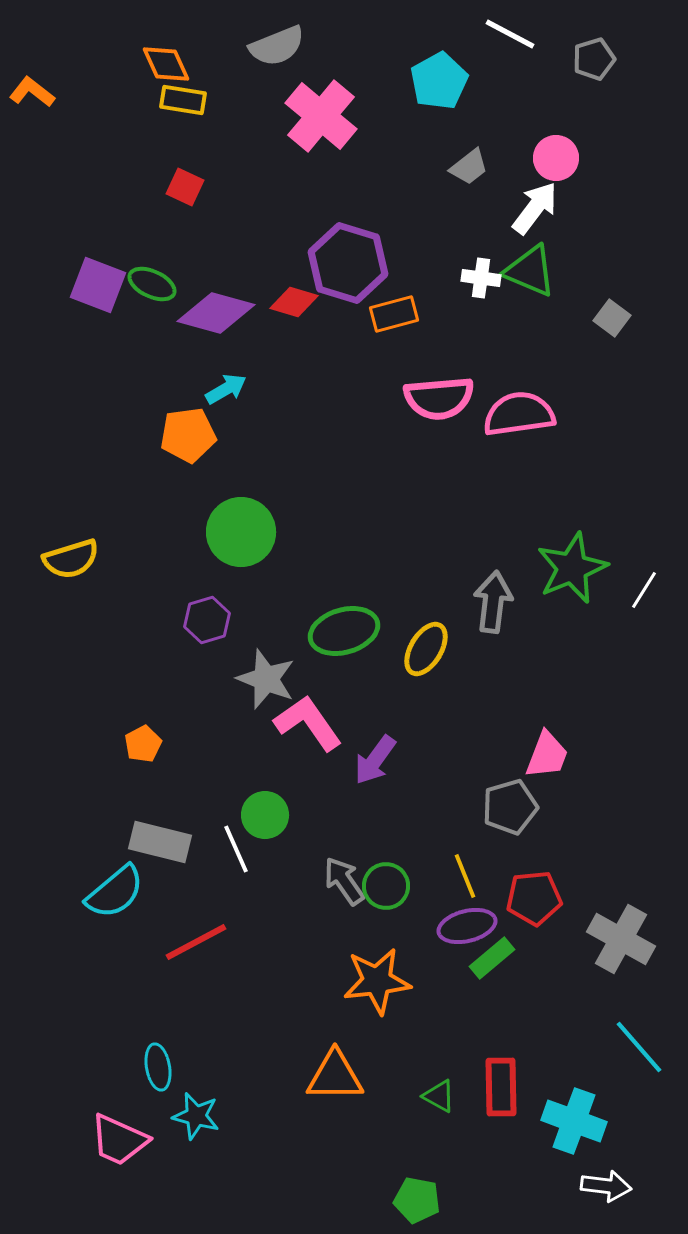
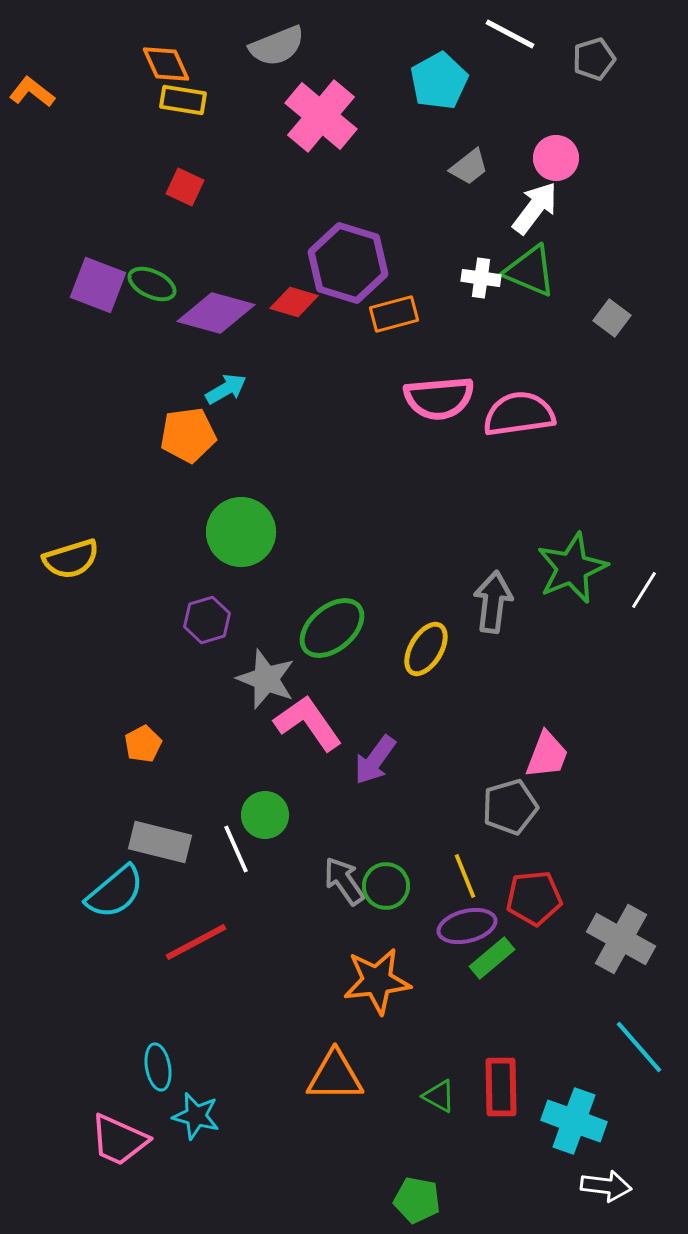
green ellipse at (344, 631): moved 12 px left, 3 px up; rotated 24 degrees counterclockwise
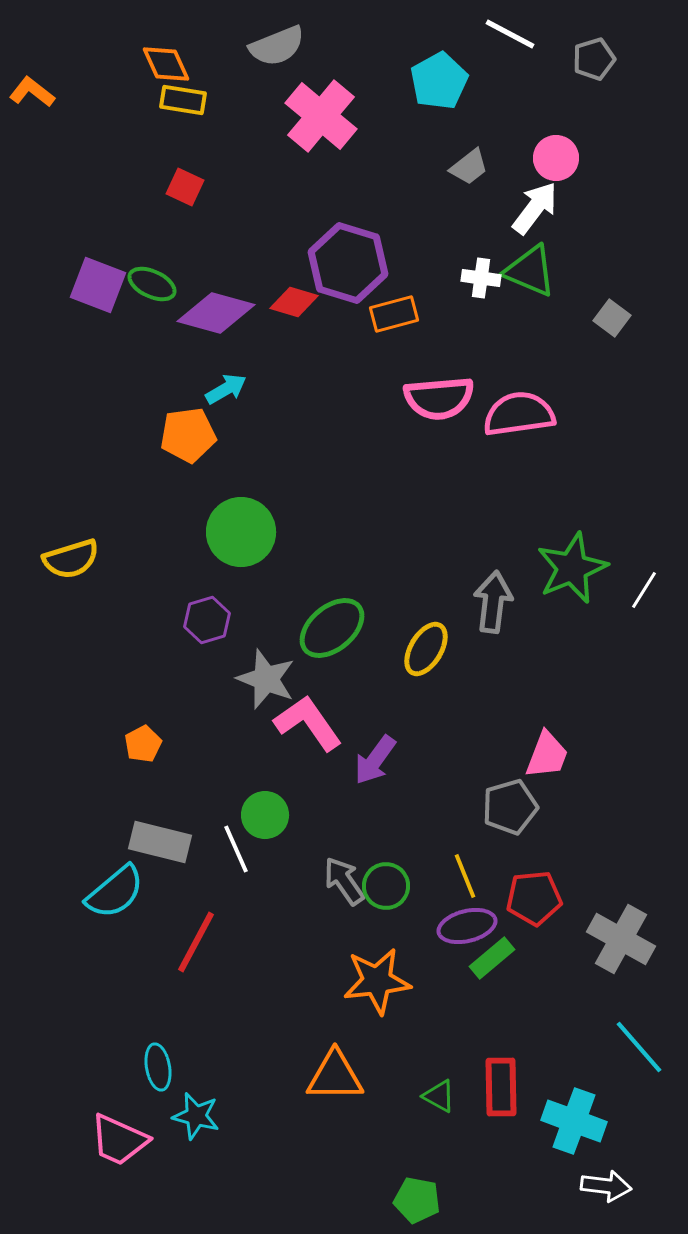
red line at (196, 942): rotated 34 degrees counterclockwise
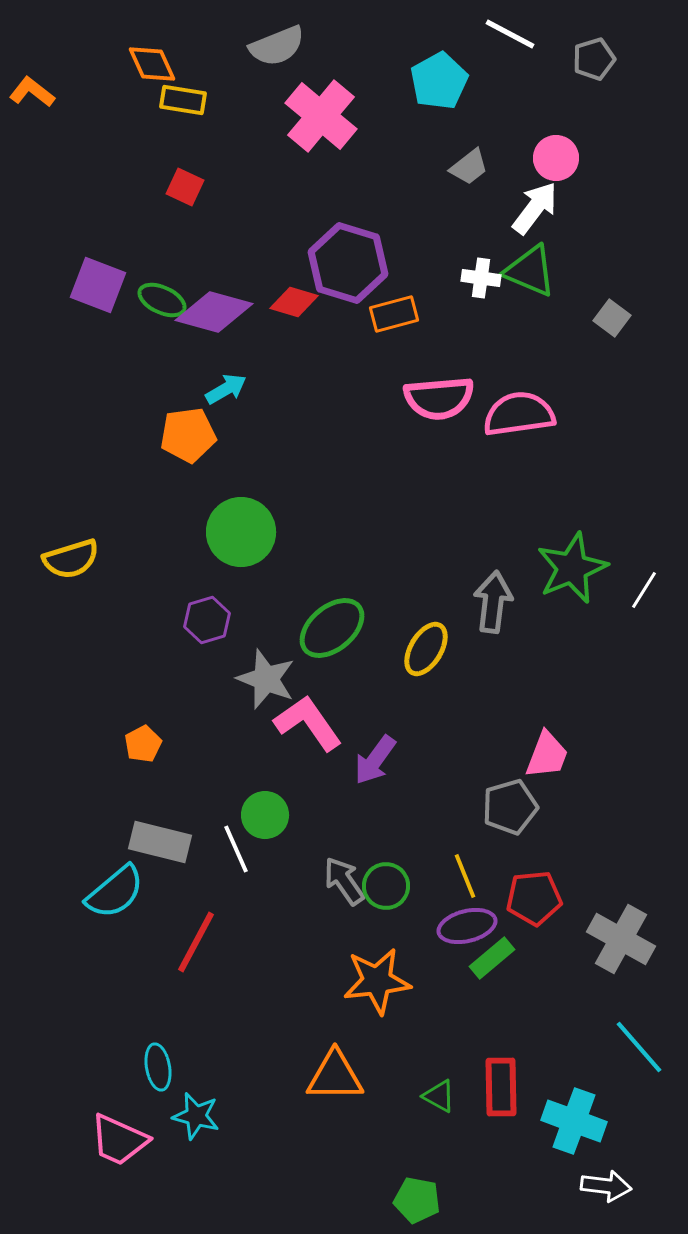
orange diamond at (166, 64): moved 14 px left
green ellipse at (152, 284): moved 10 px right, 16 px down
purple diamond at (216, 313): moved 2 px left, 1 px up
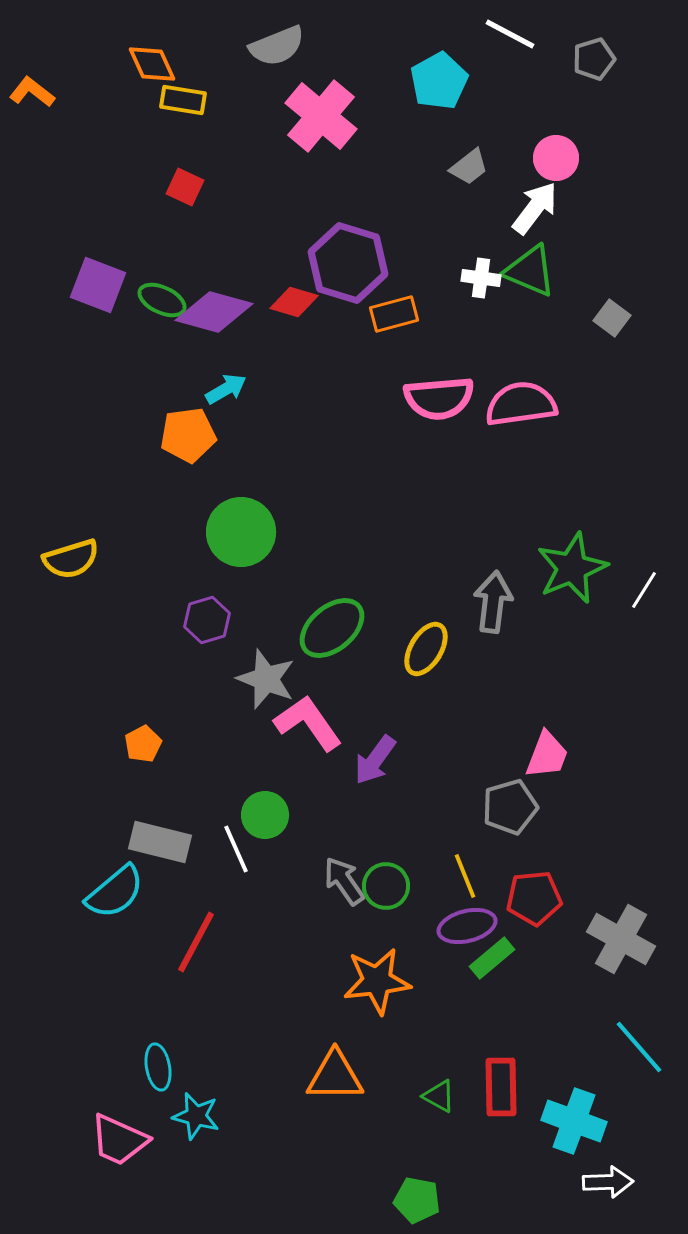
pink semicircle at (519, 414): moved 2 px right, 10 px up
white arrow at (606, 1186): moved 2 px right, 4 px up; rotated 9 degrees counterclockwise
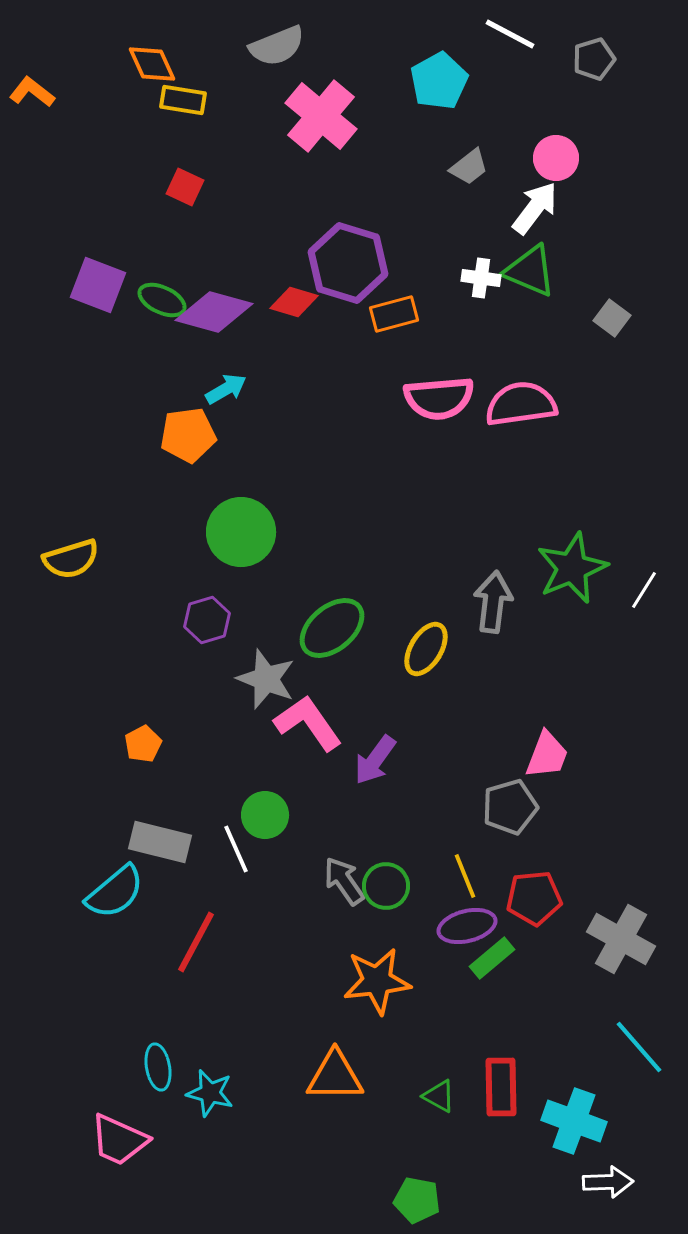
cyan star at (196, 1116): moved 14 px right, 23 px up
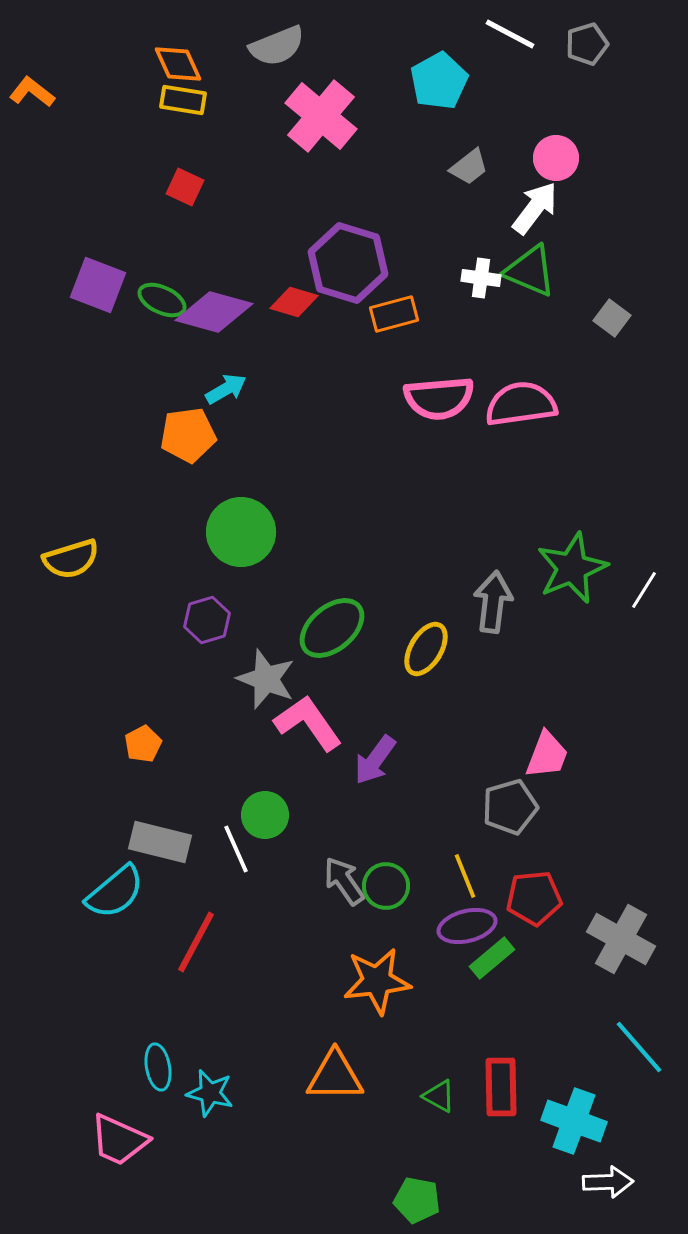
gray pentagon at (594, 59): moved 7 px left, 15 px up
orange diamond at (152, 64): moved 26 px right
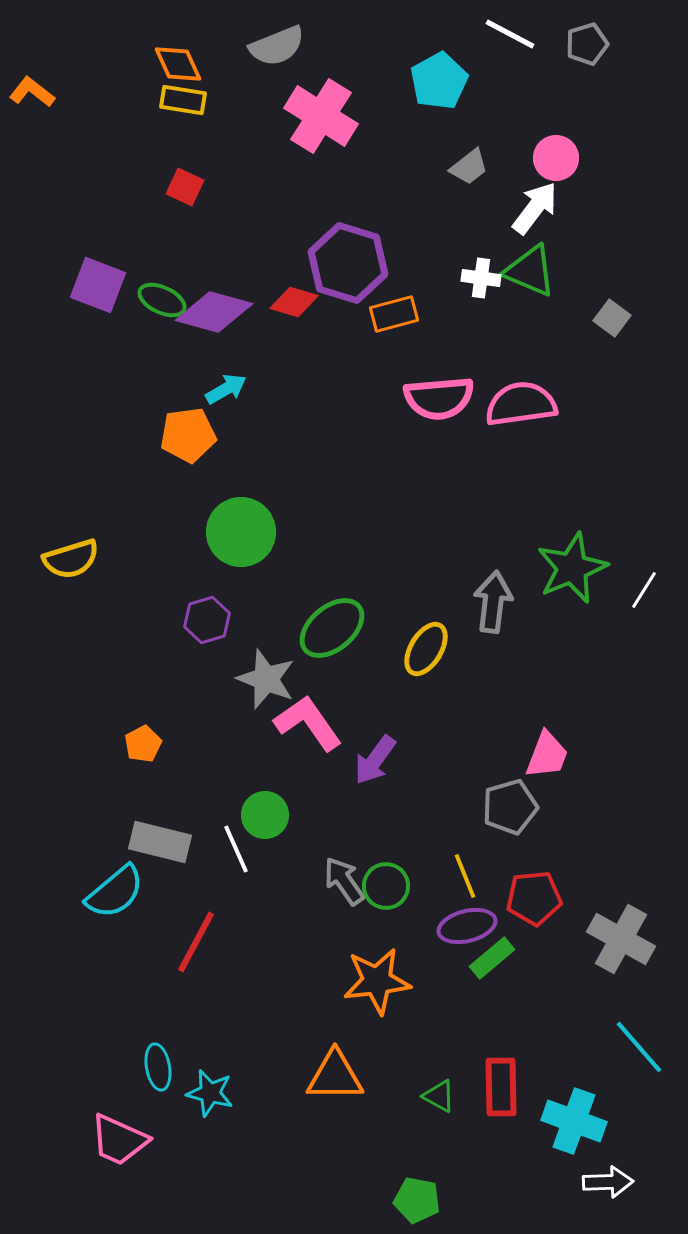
pink cross at (321, 116): rotated 8 degrees counterclockwise
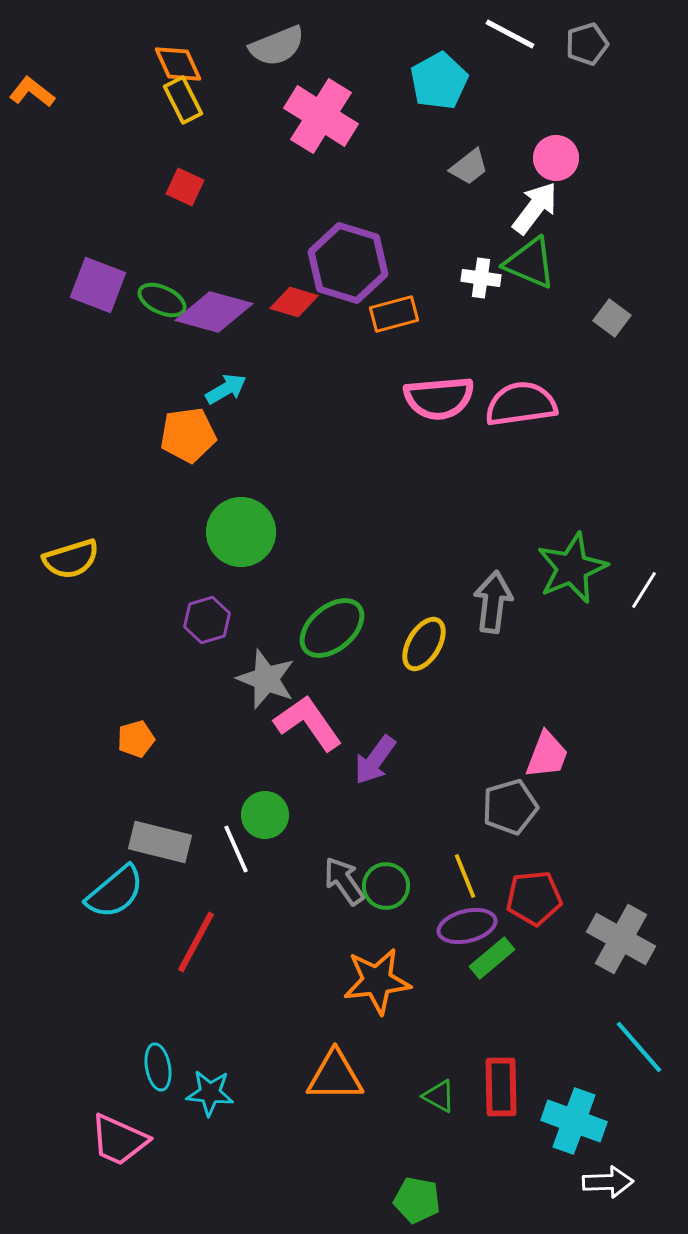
yellow rectangle at (183, 100): rotated 54 degrees clockwise
green triangle at (530, 271): moved 8 px up
yellow ellipse at (426, 649): moved 2 px left, 5 px up
orange pentagon at (143, 744): moved 7 px left, 5 px up; rotated 12 degrees clockwise
cyan star at (210, 1093): rotated 9 degrees counterclockwise
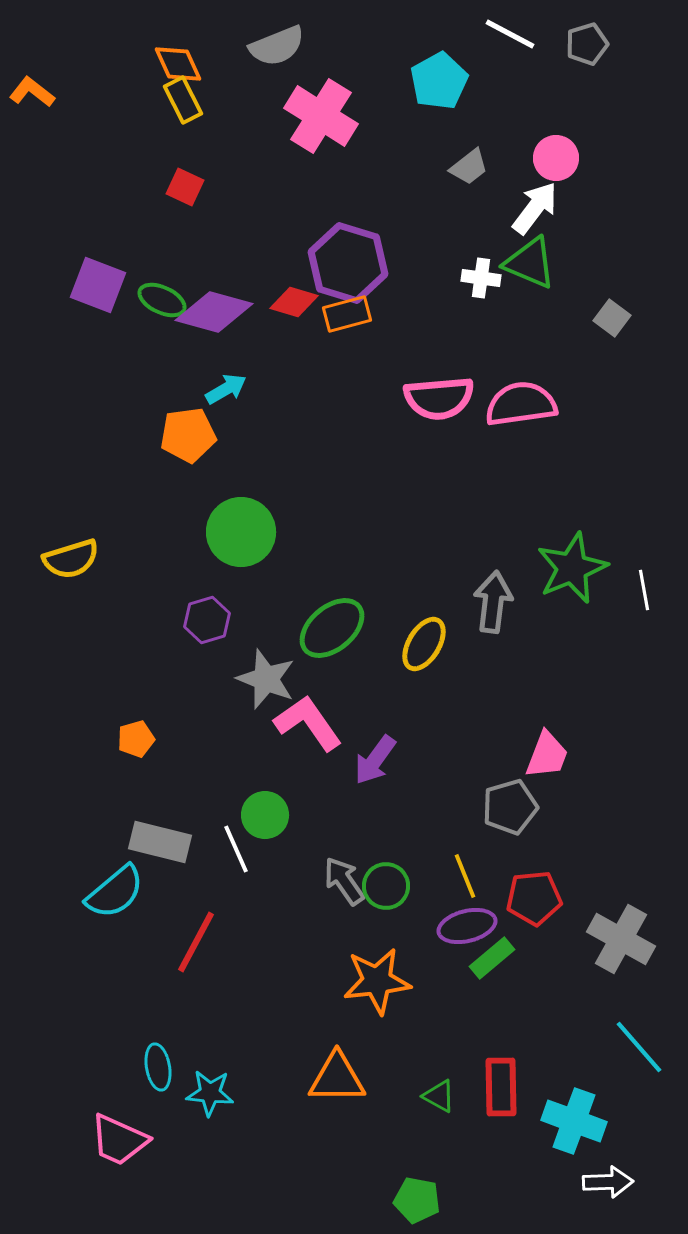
orange rectangle at (394, 314): moved 47 px left
white line at (644, 590): rotated 42 degrees counterclockwise
orange triangle at (335, 1076): moved 2 px right, 2 px down
